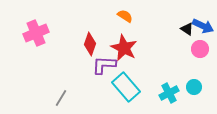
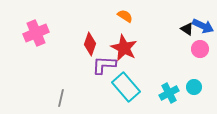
gray line: rotated 18 degrees counterclockwise
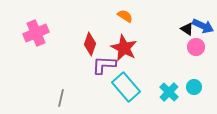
pink circle: moved 4 px left, 2 px up
cyan cross: moved 1 px up; rotated 18 degrees counterclockwise
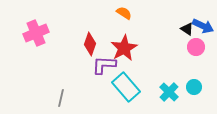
orange semicircle: moved 1 px left, 3 px up
red star: rotated 16 degrees clockwise
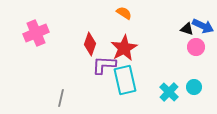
black triangle: rotated 16 degrees counterclockwise
cyan rectangle: moved 1 px left, 7 px up; rotated 28 degrees clockwise
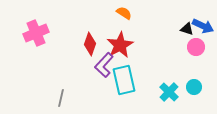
red star: moved 4 px left, 3 px up
purple L-shape: rotated 50 degrees counterclockwise
cyan rectangle: moved 1 px left
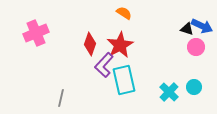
blue arrow: moved 1 px left
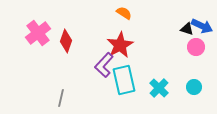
pink cross: moved 2 px right; rotated 15 degrees counterclockwise
red diamond: moved 24 px left, 3 px up
cyan cross: moved 10 px left, 4 px up
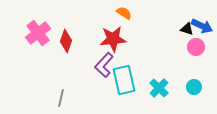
red star: moved 7 px left, 6 px up; rotated 24 degrees clockwise
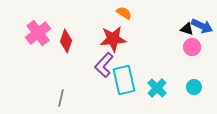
pink circle: moved 4 px left
cyan cross: moved 2 px left
